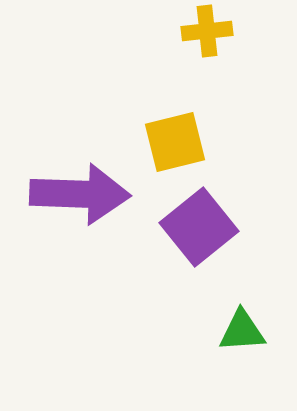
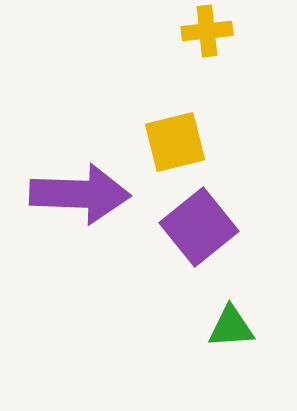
green triangle: moved 11 px left, 4 px up
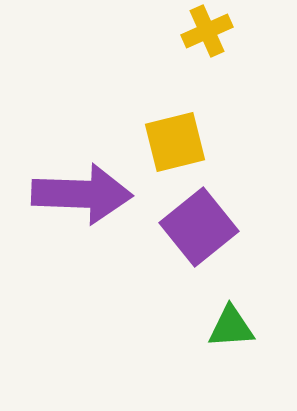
yellow cross: rotated 18 degrees counterclockwise
purple arrow: moved 2 px right
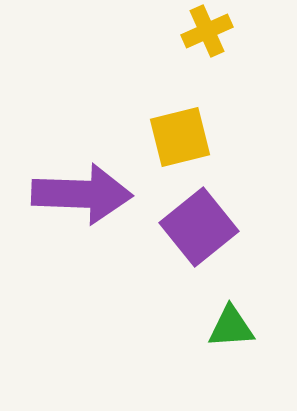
yellow square: moved 5 px right, 5 px up
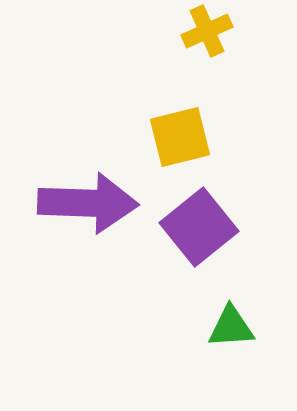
purple arrow: moved 6 px right, 9 px down
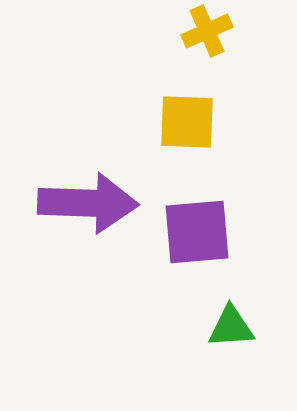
yellow square: moved 7 px right, 15 px up; rotated 16 degrees clockwise
purple square: moved 2 px left, 5 px down; rotated 34 degrees clockwise
